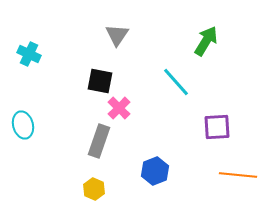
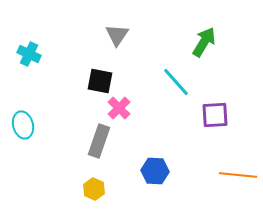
green arrow: moved 2 px left, 1 px down
purple square: moved 2 px left, 12 px up
blue hexagon: rotated 24 degrees clockwise
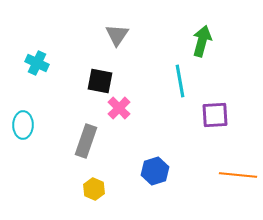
green arrow: moved 2 px left, 1 px up; rotated 16 degrees counterclockwise
cyan cross: moved 8 px right, 9 px down
cyan line: moved 4 px right, 1 px up; rotated 32 degrees clockwise
cyan ellipse: rotated 16 degrees clockwise
gray rectangle: moved 13 px left
blue hexagon: rotated 20 degrees counterclockwise
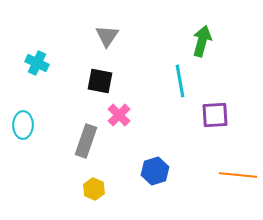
gray triangle: moved 10 px left, 1 px down
pink cross: moved 7 px down
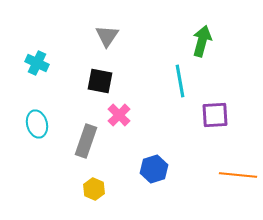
cyan ellipse: moved 14 px right, 1 px up; rotated 16 degrees counterclockwise
blue hexagon: moved 1 px left, 2 px up
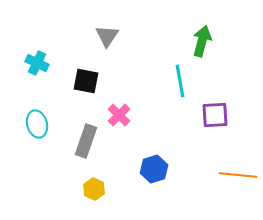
black square: moved 14 px left
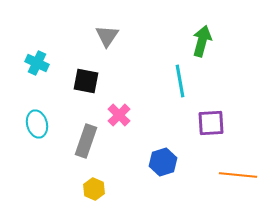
purple square: moved 4 px left, 8 px down
blue hexagon: moved 9 px right, 7 px up
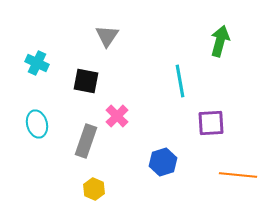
green arrow: moved 18 px right
pink cross: moved 2 px left, 1 px down
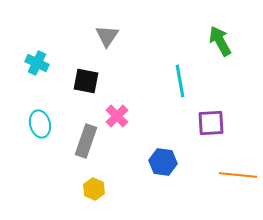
green arrow: rotated 44 degrees counterclockwise
cyan ellipse: moved 3 px right
blue hexagon: rotated 24 degrees clockwise
